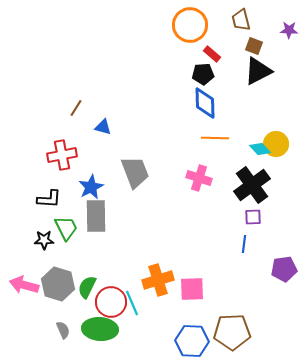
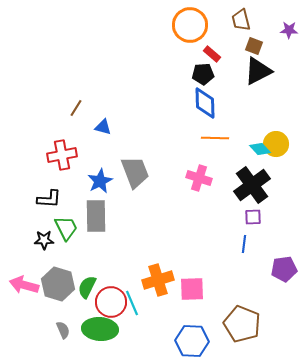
blue star: moved 9 px right, 6 px up
brown pentagon: moved 10 px right, 8 px up; rotated 24 degrees clockwise
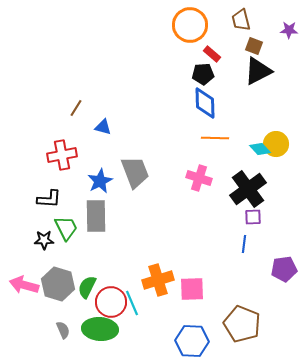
black cross: moved 4 px left, 4 px down
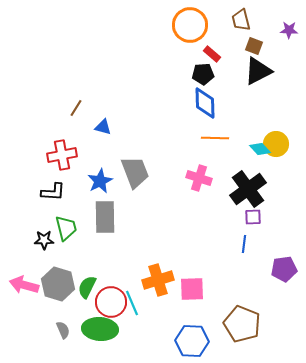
black L-shape: moved 4 px right, 7 px up
gray rectangle: moved 9 px right, 1 px down
green trapezoid: rotated 12 degrees clockwise
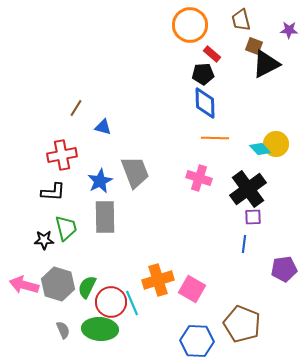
black triangle: moved 8 px right, 7 px up
pink square: rotated 32 degrees clockwise
blue hexagon: moved 5 px right
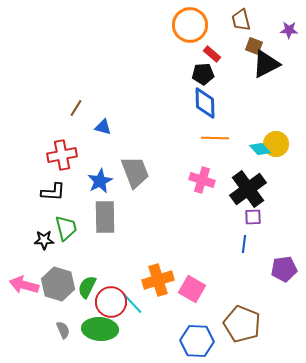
pink cross: moved 3 px right, 2 px down
cyan line: rotated 20 degrees counterclockwise
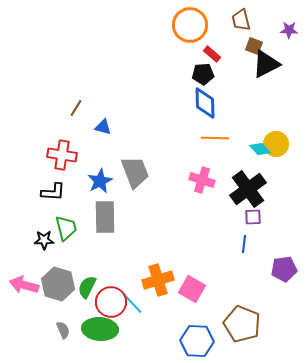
red cross: rotated 20 degrees clockwise
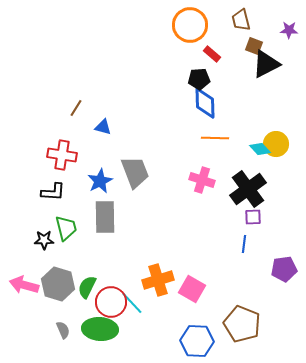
black pentagon: moved 4 px left, 5 px down
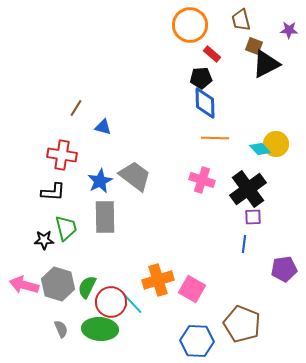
black pentagon: moved 2 px right, 1 px up
gray trapezoid: moved 4 px down; rotated 32 degrees counterclockwise
gray semicircle: moved 2 px left, 1 px up
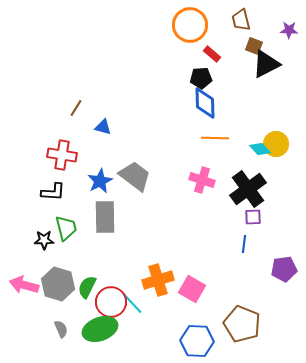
green ellipse: rotated 24 degrees counterclockwise
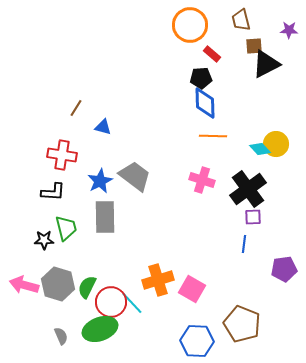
brown square: rotated 24 degrees counterclockwise
orange line: moved 2 px left, 2 px up
gray semicircle: moved 7 px down
